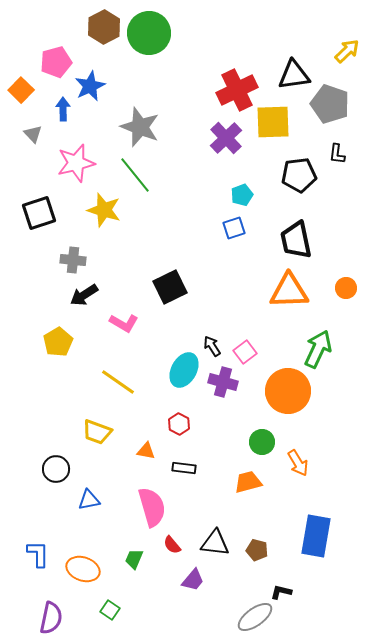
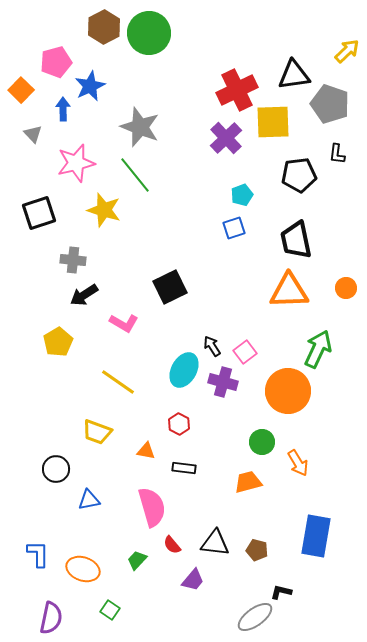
green trapezoid at (134, 559): moved 3 px right, 1 px down; rotated 20 degrees clockwise
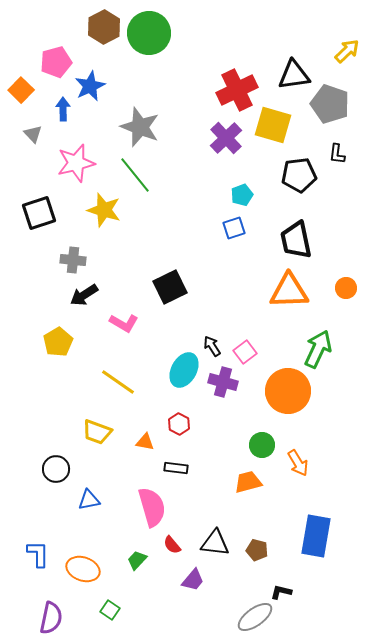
yellow square at (273, 122): moved 3 px down; rotated 18 degrees clockwise
green circle at (262, 442): moved 3 px down
orange triangle at (146, 451): moved 1 px left, 9 px up
black rectangle at (184, 468): moved 8 px left
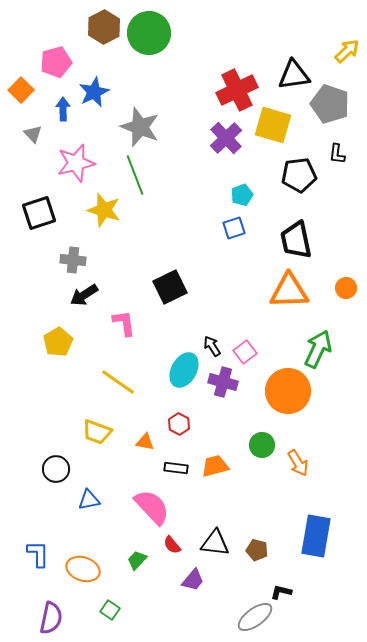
blue star at (90, 86): moved 4 px right, 6 px down
green line at (135, 175): rotated 18 degrees clockwise
pink L-shape at (124, 323): rotated 128 degrees counterclockwise
orange trapezoid at (248, 482): moved 33 px left, 16 px up
pink semicircle at (152, 507): rotated 27 degrees counterclockwise
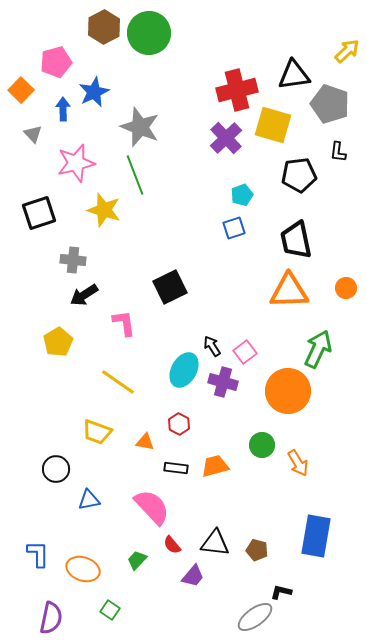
red cross at (237, 90): rotated 12 degrees clockwise
black L-shape at (337, 154): moved 1 px right, 2 px up
purple trapezoid at (193, 580): moved 4 px up
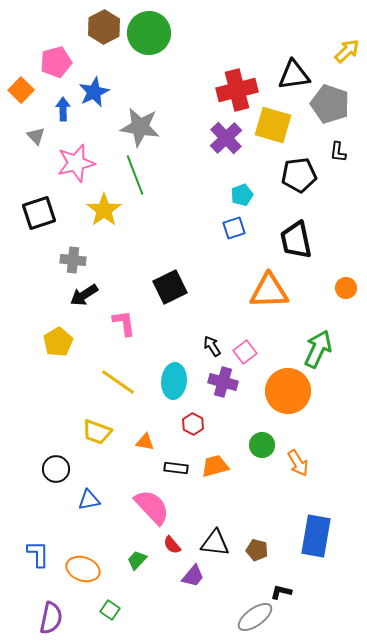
gray star at (140, 127): rotated 12 degrees counterclockwise
gray triangle at (33, 134): moved 3 px right, 2 px down
yellow star at (104, 210): rotated 20 degrees clockwise
orange triangle at (289, 291): moved 20 px left
cyan ellipse at (184, 370): moved 10 px left, 11 px down; rotated 24 degrees counterclockwise
red hexagon at (179, 424): moved 14 px right
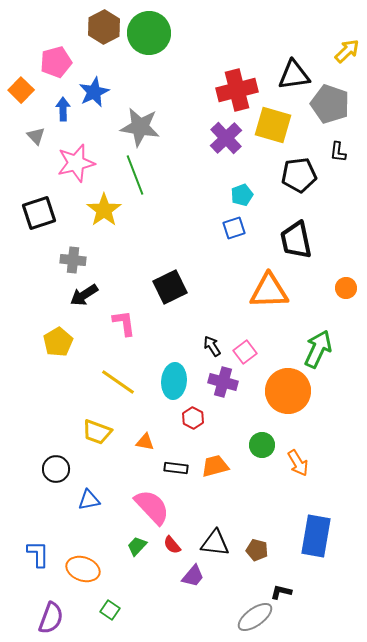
red hexagon at (193, 424): moved 6 px up
green trapezoid at (137, 560): moved 14 px up
purple semicircle at (51, 618): rotated 8 degrees clockwise
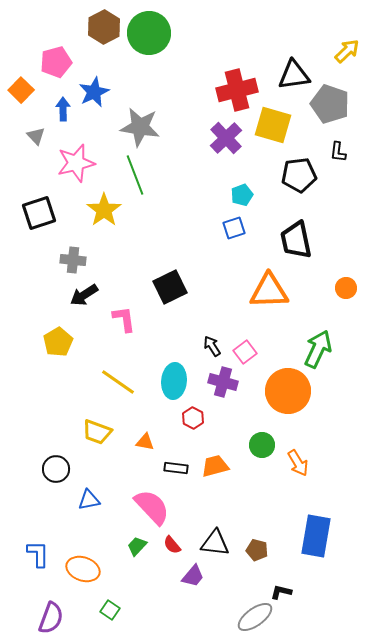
pink L-shape at (124, 323): moved 4 px up
